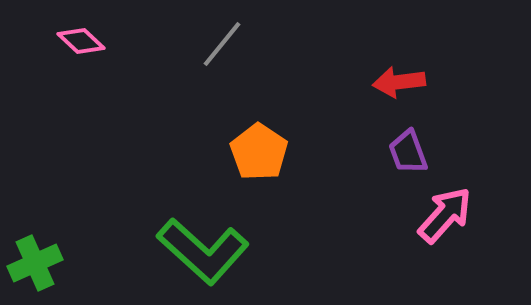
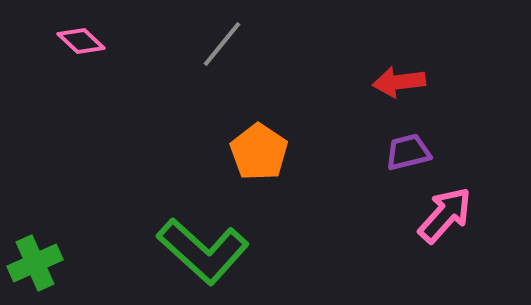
purple trapezoid: rotated 96 degrees clockwise
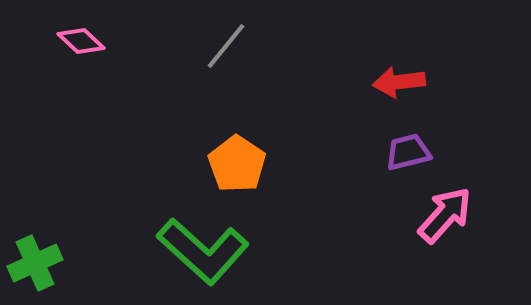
gray line: moved 4 px right, 2 px down
orange pentagon: moved 22 px left, 12 px down
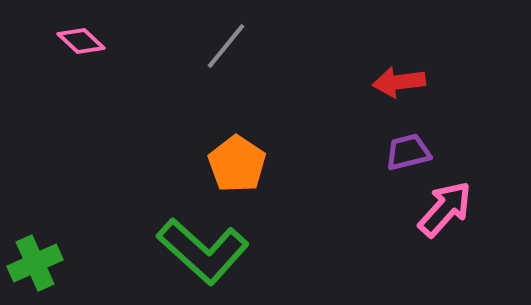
pink arrow: moved 6 px up
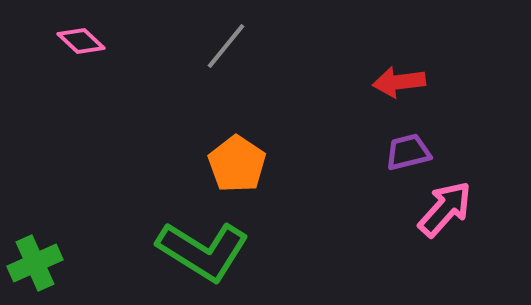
green L-shape: rotated 10 degrees counterclockwise
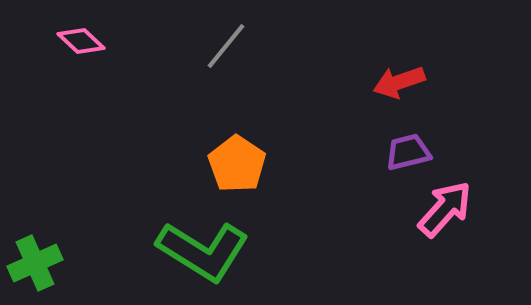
red arrow: rotated 12 degrees counterclockwise
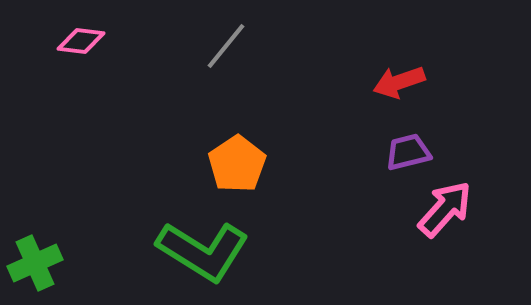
pink diamond: rotated 36 degrees counterclockwise
orange pentagon: rotated 4 degrees clockwise
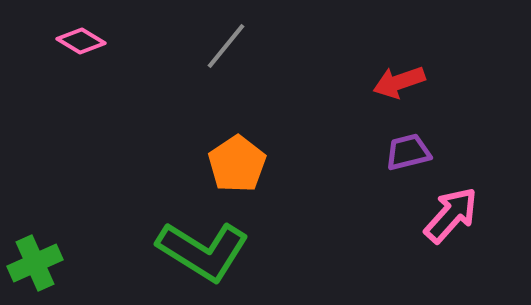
pink diamond: rotated 24 degrees clockwise
pink arrow: moved 6 px right, 6 px down
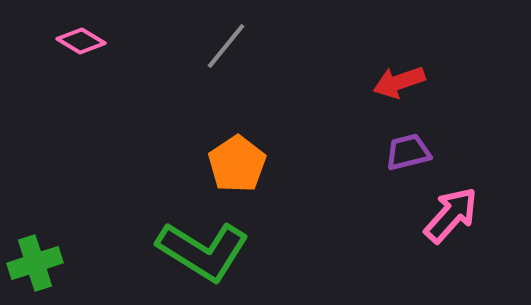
green cross: rotated 6 degrees clockwise
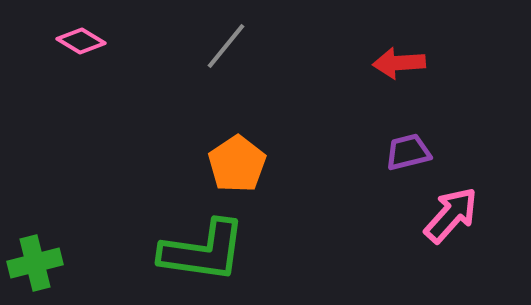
red arrow: moved 19 px up; rotated 15 degrees clockwise
green L-shape: rotated 24 degrees counterclockwise
green cross: rotated 4 degrees clockwise
